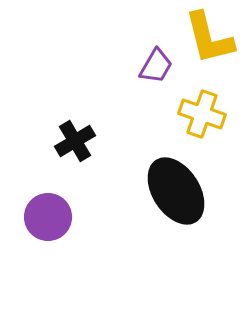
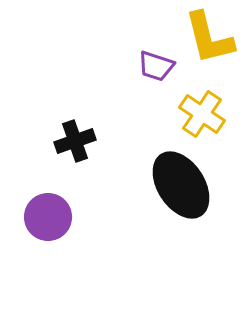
purple trapezoid: rotated 78 degrees clockwise
yellow cross: rotated 15 degrees clockwise
black cross: rotated 12 degrees clockwise
black ellipse: moved 5 px right, 6 px up
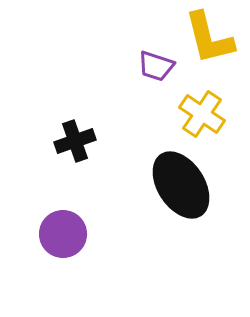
purple circle: moved 15 px right, 17 px down
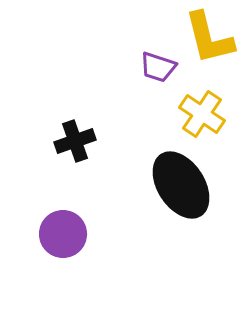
purple trapezoid: moved 2 px right, 1 px down
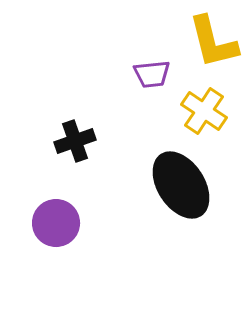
yellow L-shape: moved 4 px right, 4 px down
purple trapezoid: moved 6 px left, 7 px down; rotated 24 degrees counterclockwise
yellow cross: moved 2 px right, 3 px up
purple circle: moved 7 px left, 11 px up
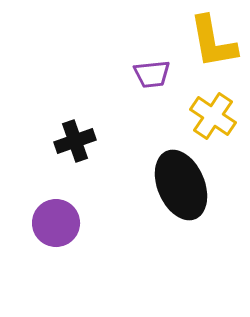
yellow L-shape: rotated 4 degrees clockwise
yellow cross: moved 9 px right, 5 px down
black ellipse: rotated 10 degrees clockwise
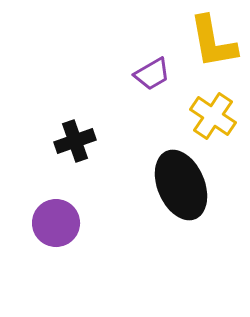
purple trapezoid: rotated 24 degrees counterclockwise
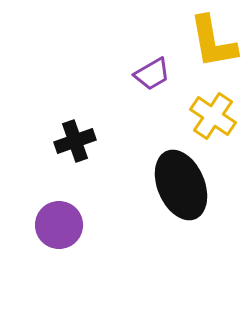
purple circle: moved 3 px right, 2 px down
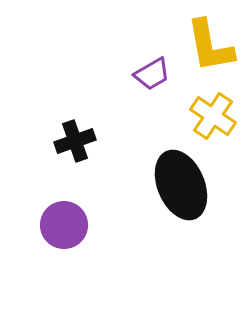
yellow L-shape: moved 3 px left, 4 px down
purple circle: moved 5 px right
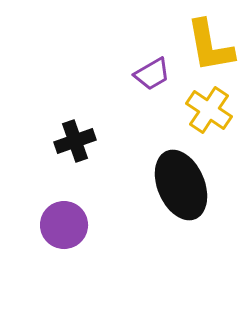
yellow cross: moved 4 px left, 6 px up
